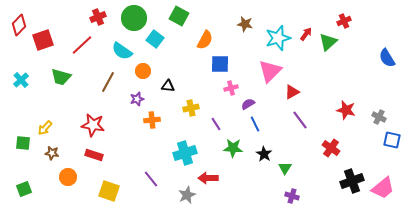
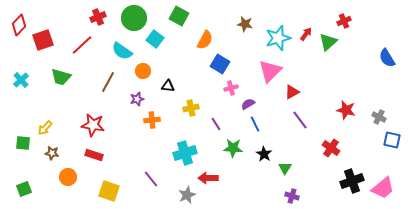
blue square at (220, 64): rotated 30 degrees clockwise
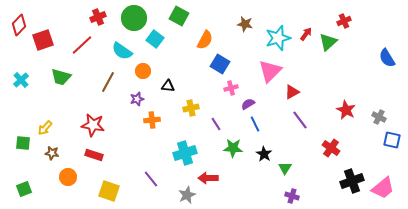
red star at (346, 110): rotated 12 degrees clockwise
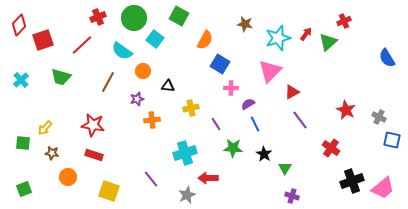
pink cross at (231, 88): rotated 16 degrees clockwise
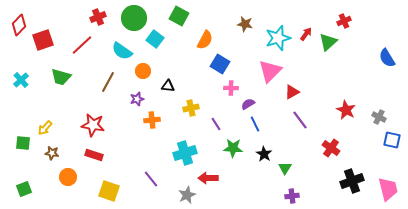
pink trapezoid at (383, 188): moved 5 px right, 1 px down; rotated 65 degrees counterclockwise
purple cross at (292, 196): rotated 24 degrees counterclockwise
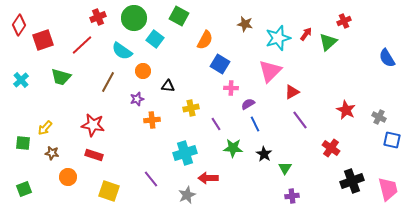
red diamond at (19, 25): rotated 10 degrees counterclockwise
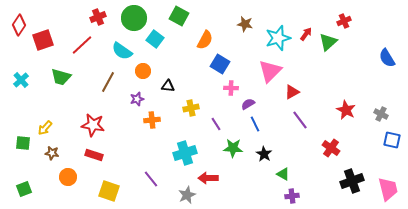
gray cross at (379, 117): moved 2 px right, 3 px up
green triangle at (285, 168): moved 2 px left, 6 px down; rotated 32 degrees counterclockwise
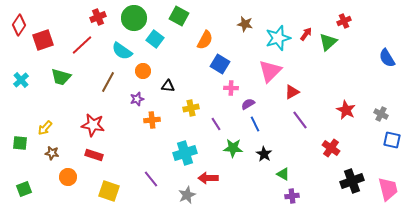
green square at (23, 143): moved 3 px left
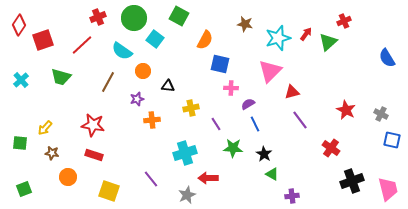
blue square at (220, 64): rotated 18 degrees counterclockwise
red triangle at (292, 92): rotated 14 degrees clockwise
green triangle at (283, 174): moved 11 px left
